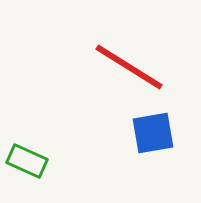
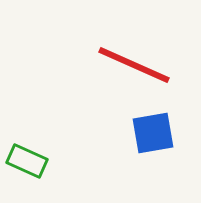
red line: moved 5 px right, 2 px up; rotated 8 degrees counterclockwise
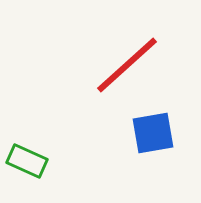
red line: moved 7 px left; rotated 66 degrees counterclockwise
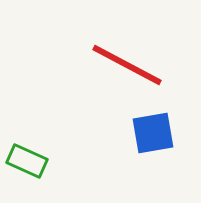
red line: rotated 70 degrees clockwise
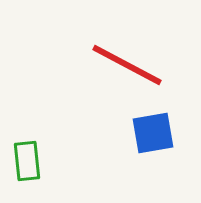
green rectangle: rotated 60 degrees clockwise
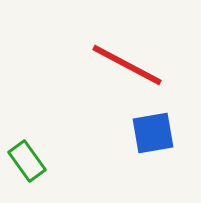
green rectangle: rotated 30 degrees counterclockwise
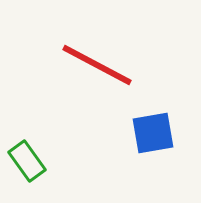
red line: moved 30 px left
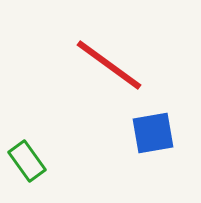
red line: moved 12 px right; rotated 8 degrees clockwise
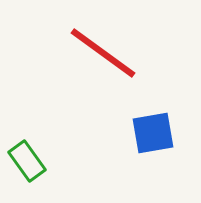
red line: moved 6 px left, 12 px up
